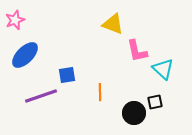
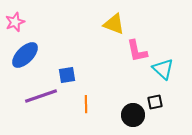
pink star: moved 2 px down
yellow triangle: moved 1 px right
orange line: moved 14 px left, 12 px down
black circle: moved 1 px left, 2 px down
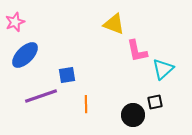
cyan triangle: rotated 35 degrees clockwise
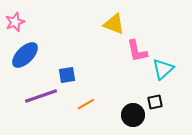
orange line: rotated 60 degrees clockwise
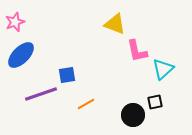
yellow triangle: moved 1 px right
blue ellipse: moved 4 px left
purple line: moved 2 px up
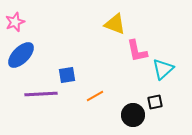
purple line: rotated 16 degrees clockwise
orange line: moved 9 px right, 8 px up
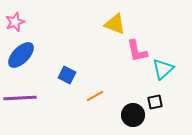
blue square: rotated 36 degrees clockwise
purple line: moved 21 px left, 4 px down
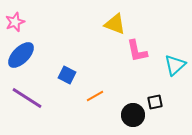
cyan triangle: moved 12 px right, 4 px up
purple line: moved 7 px right; rotated 36 degrees clockwise
